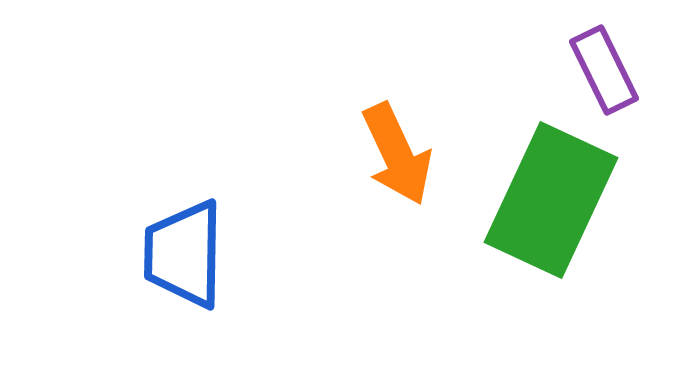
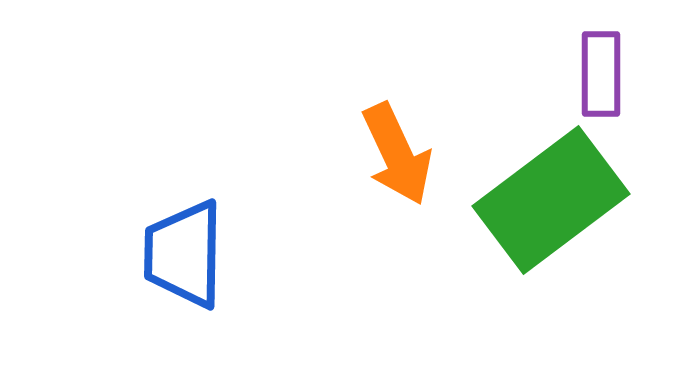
purple rectangle: moved 3 px left, 4 px down; rotated 26 degrees clockwise
green rectangle: rotated 28 degrees clockwise
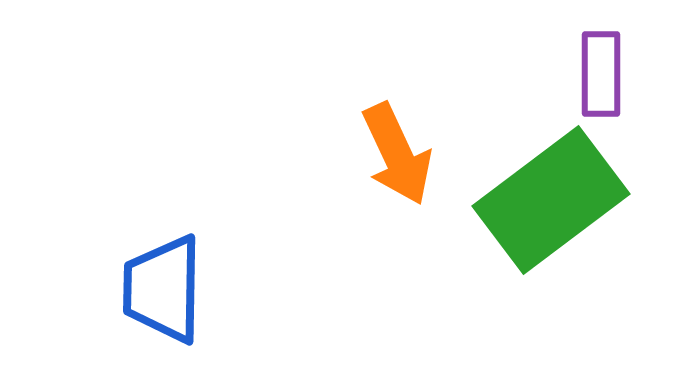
blue trapezoid: moved 21 px left, 35 px down
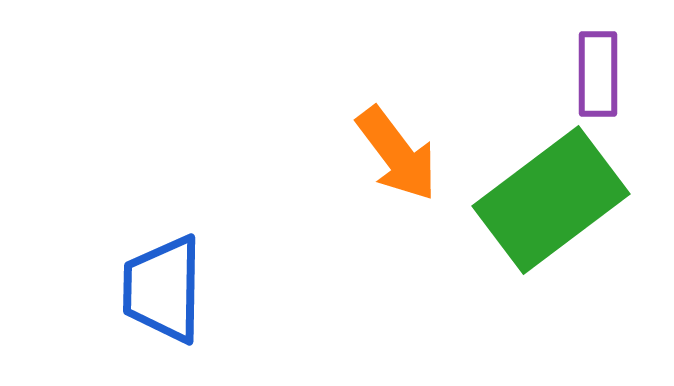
purple rectangle: moved 3 px left
orange arrow: rotated 12 degrees counterclockwise
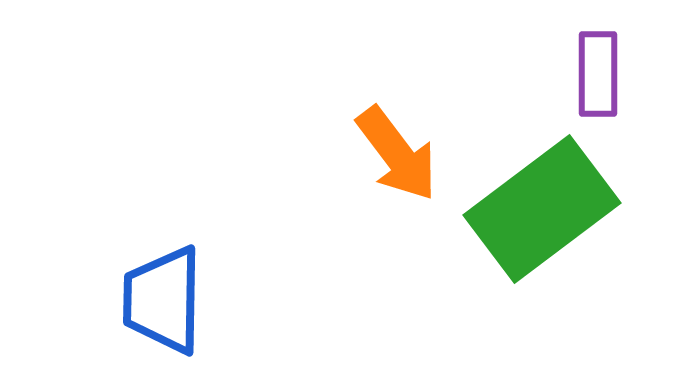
green rectangle: moved 9 px left, 9 px down
blue trapezoid: moved 11 px down
